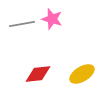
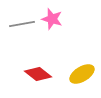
red diamond: rotated 44 degrees clockwise
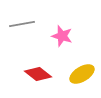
pink star: moved 10 px right, 17 px down
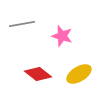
yellow ellipse: moved 3 px left
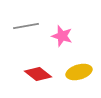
gray line: moved 4 px right, 2 px down
yellow ellipse: moved 2 px up; rotated 15 degrees clockwise
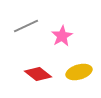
gray line: rotated 15 degrees counterclockwise
pink star: rotated 25 degrees clockwise
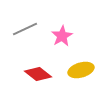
gray line: moved 1 px left, 3 px down
yellow ellipse: moved 2 px right, 2 px up
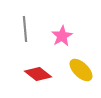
gray line: rotated 70 degrees counterclockwise
yellow ellipse: rotated 60 degrees clockwise
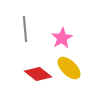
pink star: moved 2 px down
yellow ellipse: moved 12 px left, 2 px up
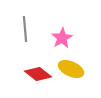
yellow ellipse: moved 2 px right, 1 px down; rotated 20 degrees counterclockwise
